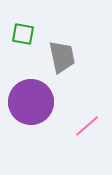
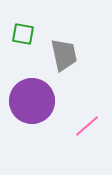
gray trapezoid: moved 2 px right, 2 px up
purple circle: moved 1 px right, 1 px up
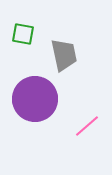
purple circle: moved 3 px right, 2 px up
